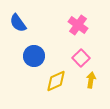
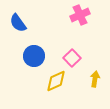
pink cross: moved 2 px right, 10 px up; rotated 30 degrees clockwise
pink square: moved 9 px left
yellow arrow: moved 4 px right, 1 px up
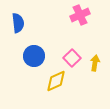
blue semicircle: rotated 150 degrees counterclockwise
yellow arrow: moved 16 px up
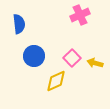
blue semicircle: moved 1 px right, 1 px down
yellow arrow: rotated 84 degrees counterclockwise
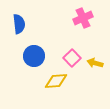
pink cross: moved 3 px right, 3 px down
yellow diamond: rotated 20 degrees clockwise
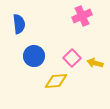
pink cross: moved 1 px left, 2 px up
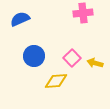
pink cross: moved 1 px right, 3 px up; rotated 18 degrees clockwise
blue semicircle: moved 1 px right, 5 px up; rotated 108 degrees counterclockwise
